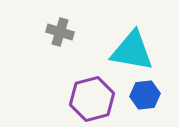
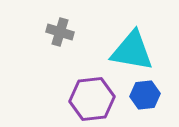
purple hexagon: rotated 9 degrees clockwise
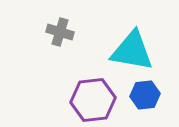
purple hexagon: moved 1 px right, 1 px down
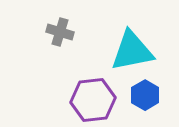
cyan triangle: rotated 21 degrees counterclockwise
blue hexagon: rotated 24 degrees counterclockwise
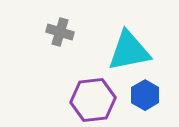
cyan triangle: moved 3 px left
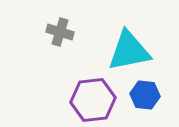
blue hexagon: rotated 24 degrees counterclockwise
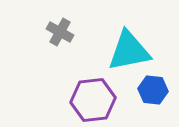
gray cross: rotated 12 degrees clockwise
blue hexagon: moved 8 px right, 5 px up
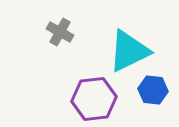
cyan triangle: rotated 15 degrees counterclockwise
purple hexagon: moved 1 px right, 1 px up
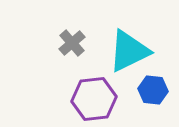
gray cross: moved 12 px right, 11 px down; rotated 20 degrees clockwise
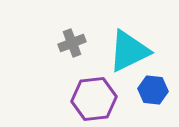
gray cross: rotated 20 degrees clockwise
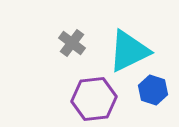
gray cross: rotated 32 degrees counterclockwise
blue hexagon: rotated 12 degrees clockwise
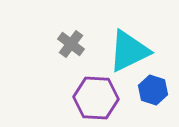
gray cross: moved 1 px left, 1 px down
purple hexagon: moved 2 px right, 1 px up; rotated 9 degrees clockwise
